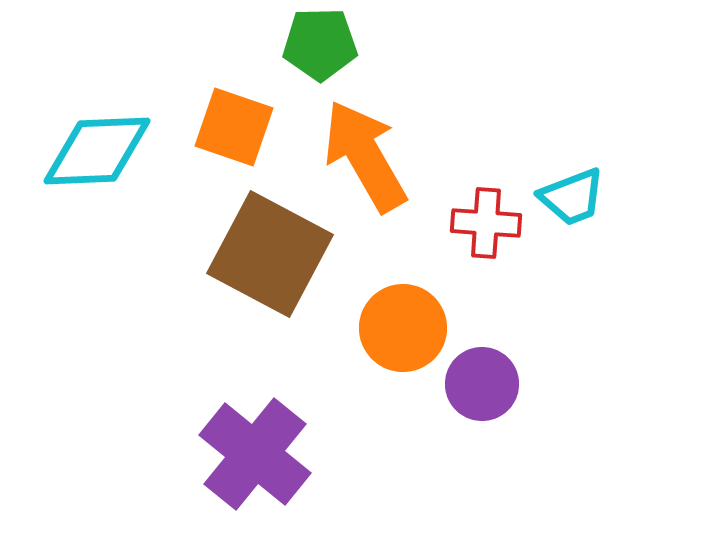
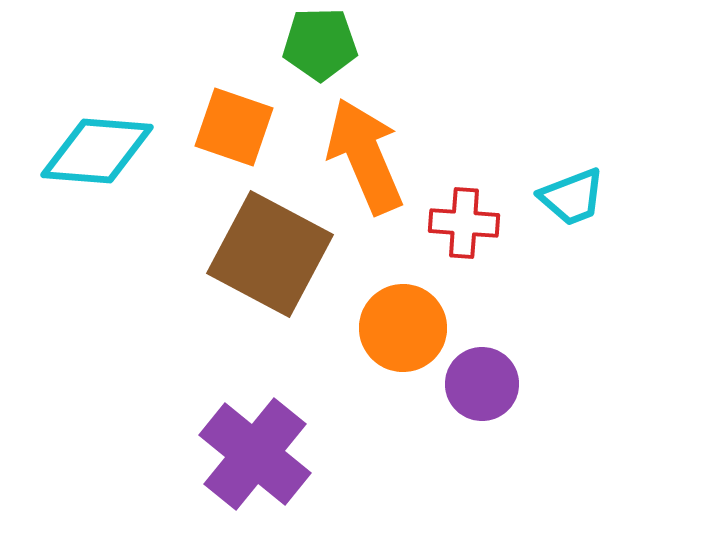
cyan diamond: rotated 7 degrees clockwise
orange arrow: rotated 7 degrees clockwise
red cross: moved 22 px left
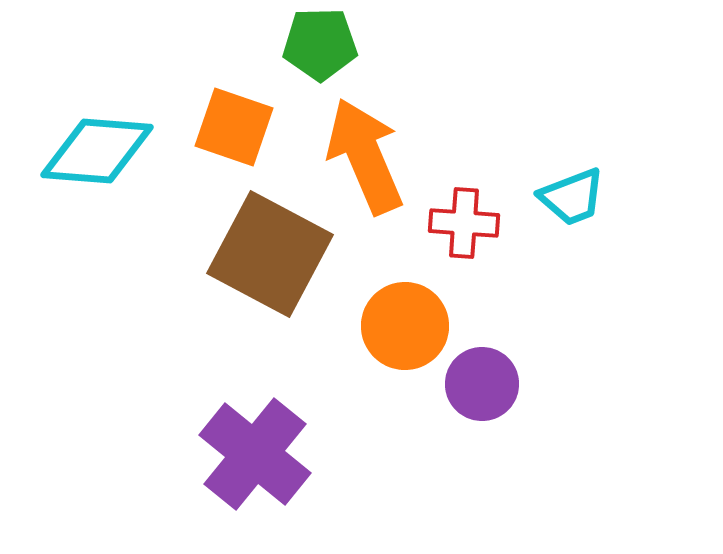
orange circle: moved 2 px right, 2 px up
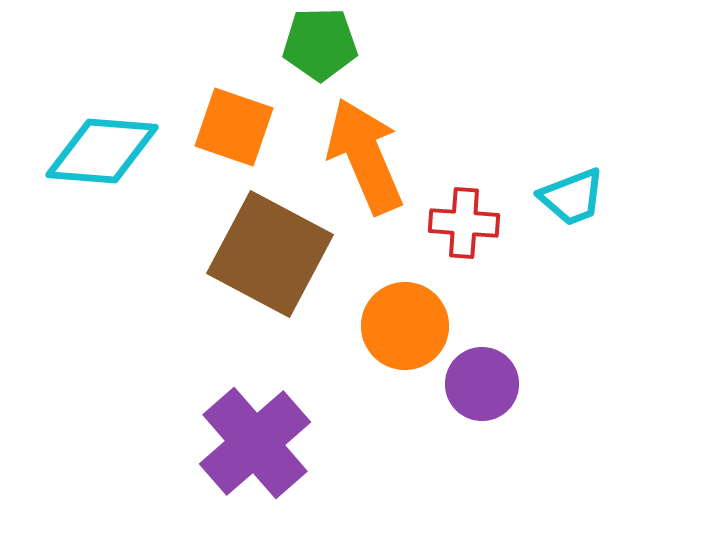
cyan diamond: moved 5 px right
purple cross: moved 11 px up; rotated 10 degrees clockwise
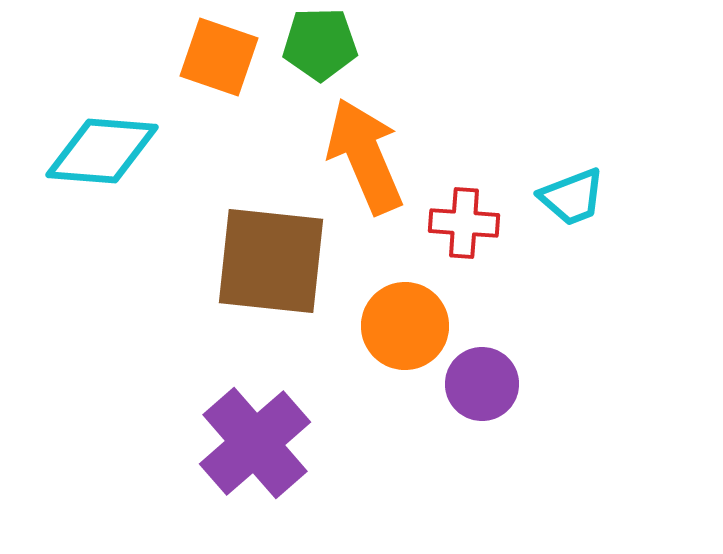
orange square: moved 15 px left, 70 px up
brown square: moved 1 px right, 7 px down; rotated 22 degrees counterclockwise
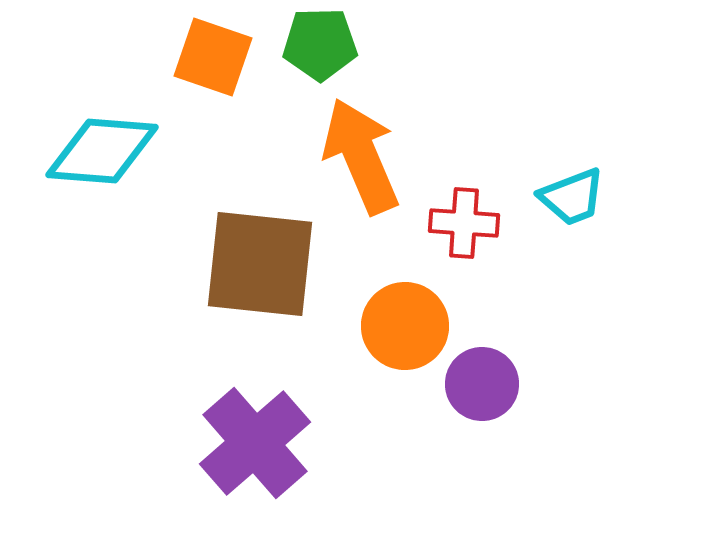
orange square: moved 6 px left
orange arrow: moved 4 px left
brown square: moved 11 px left, 3 px down
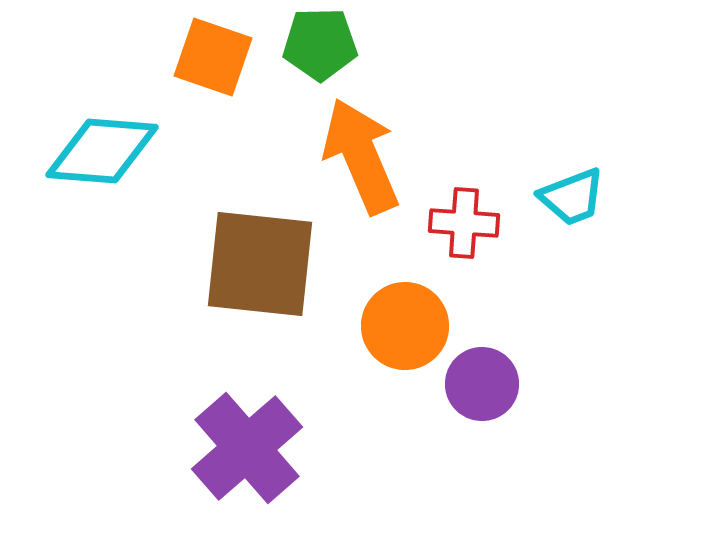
purple cross: moved 8 px left, 5 px down
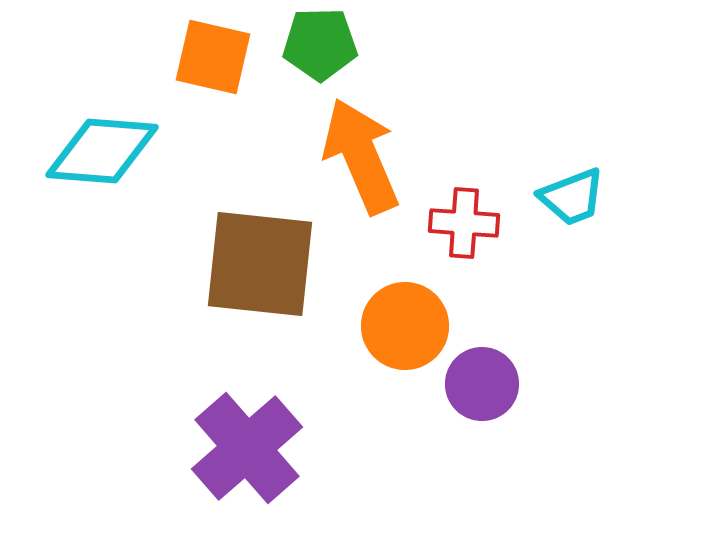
orange square: rotated 6 degrees counterclockwise
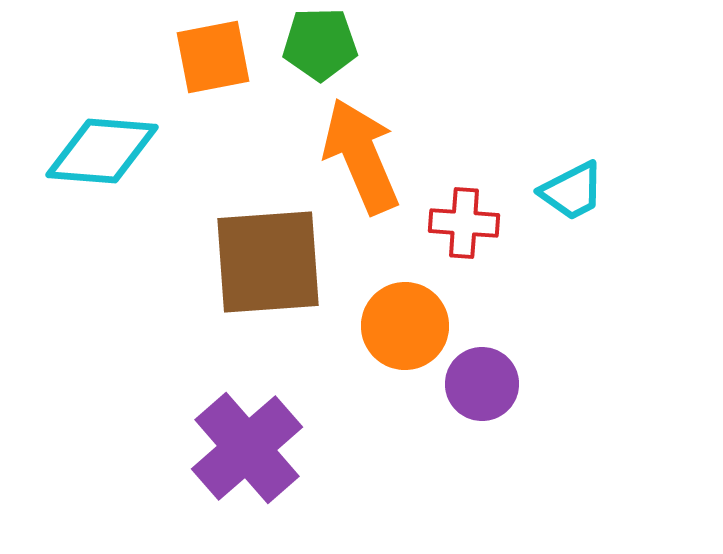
orange square: rotated 24 degrees counterclockwise
cyan trapezoid: moved 6 px up; rotated 6 degrees counterclockwise
brown square: moved 8 px right, 2 px up; rotated 10 degrees counterclockwise
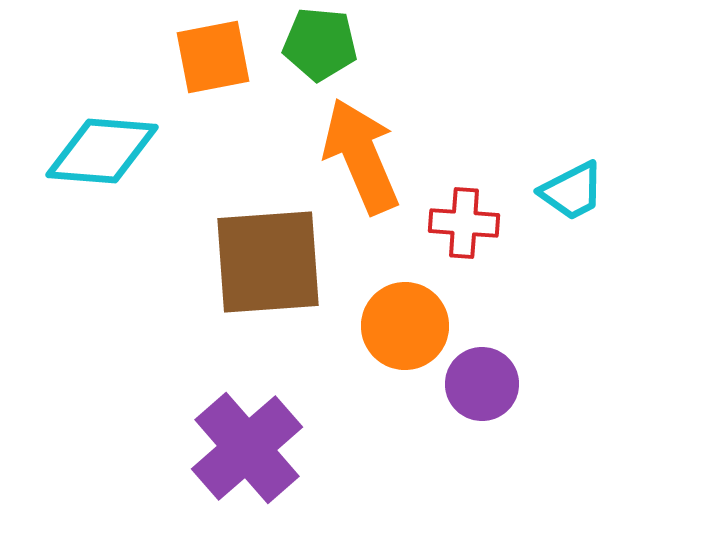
green pentagon: rotated 6 degrees clockwise
